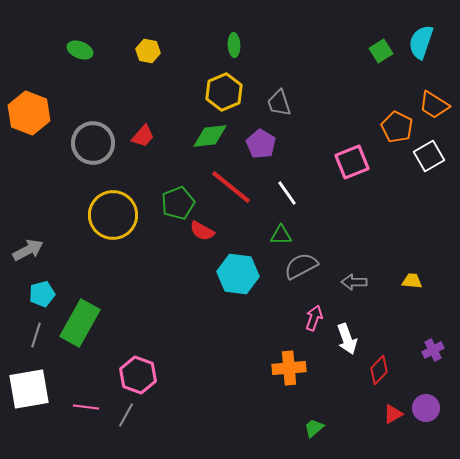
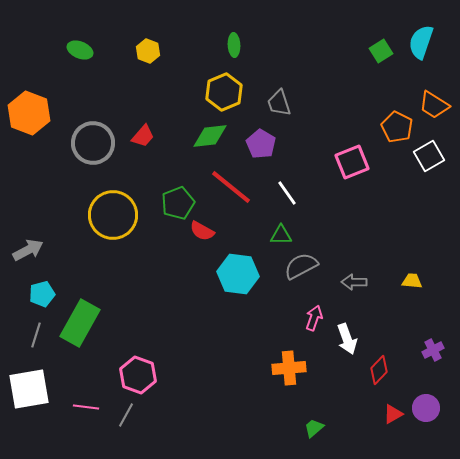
yellow hexagon at (148, 51): rotated 10 degrees clockwise
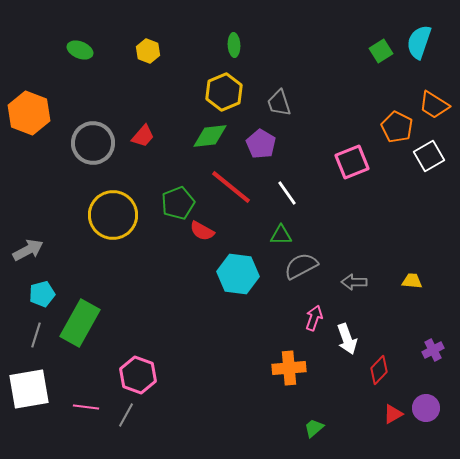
cyan semicircle at (421, 42): moved 2 px left
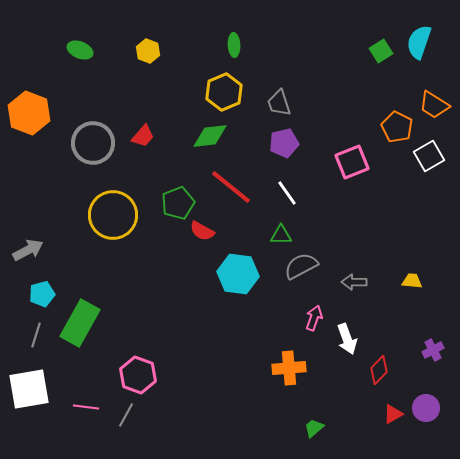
purple pentagon at (261, 144): moved 23 px right, 1 px up; rotated 28 degrees clockwise
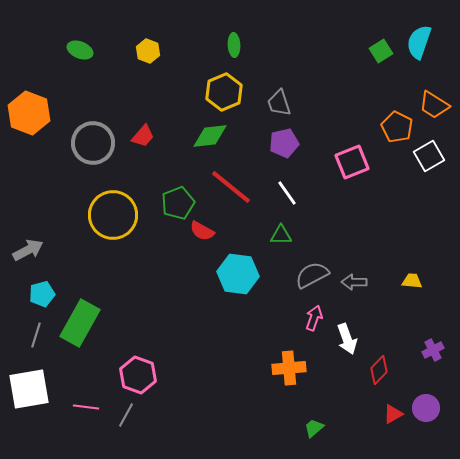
gray semicircle at (301, 266): moved 11 px right, 9 px down
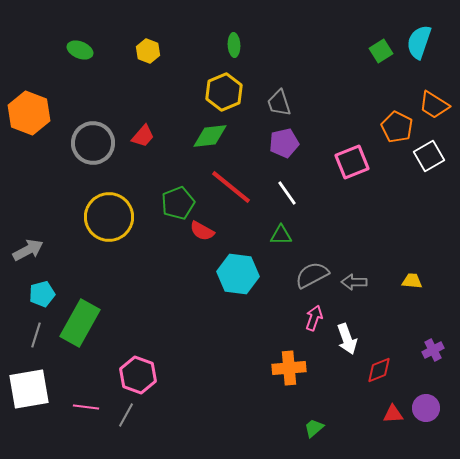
yellow circle at (113, 215): moved 4 px left, 2 px down
red diamond at (379, 370): rotated 24 degrees clockwise
red triangle at (393, 414): rotated 25 degrees clockwise
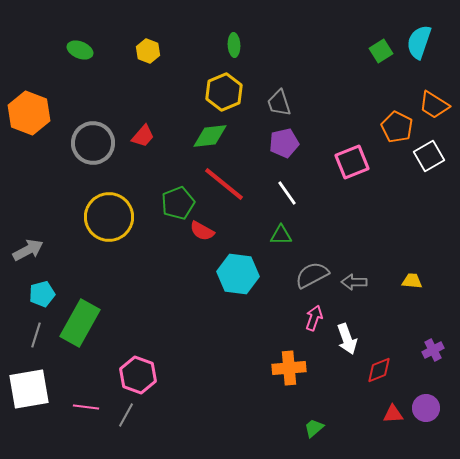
red line at (231, 187): moved 7 px left, 3 px up
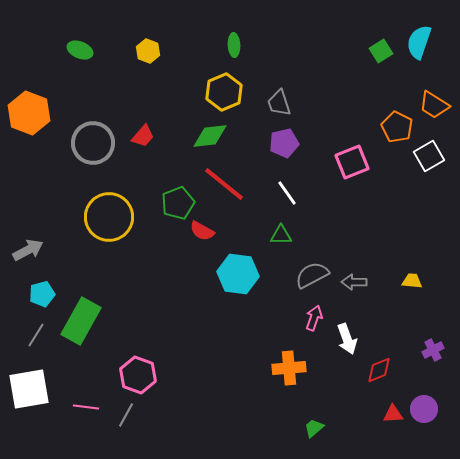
green rectangle at (80, 323): moved 1 px right, 2 px up
gray line at (36, 335): rotated 15 degrees clockwise
purple circle at (426, 408): moved 2 px left, 1 px down
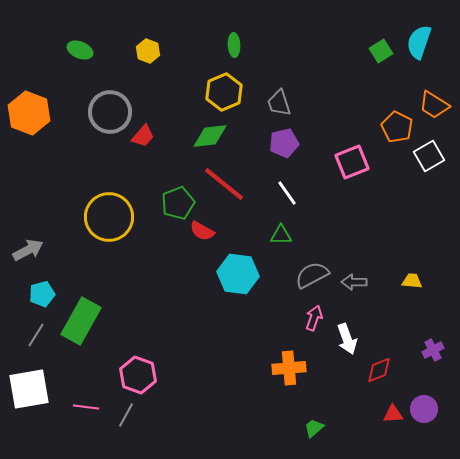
gray circle at (93, 143): moved 17 px right, 31 px up
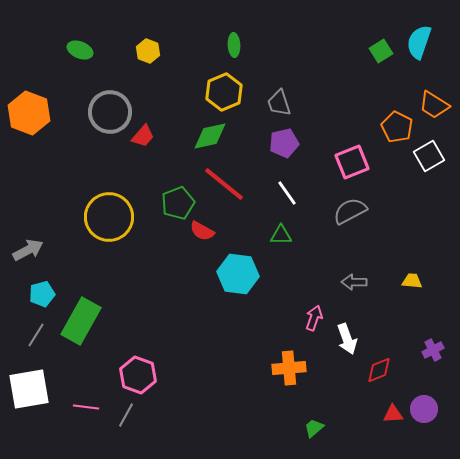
green diamond at (210, 136): rotated 6 degrees counterclockwise
gray semicircle at (312, 275): moved 38 px right, 64 px up
